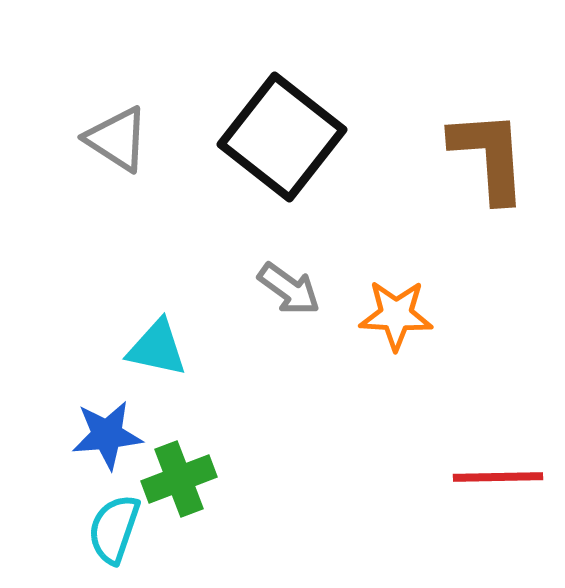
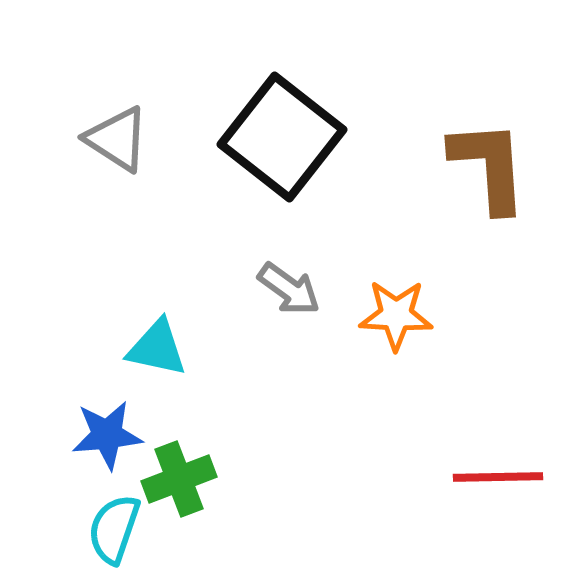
brown L-shape: moved 10 px down
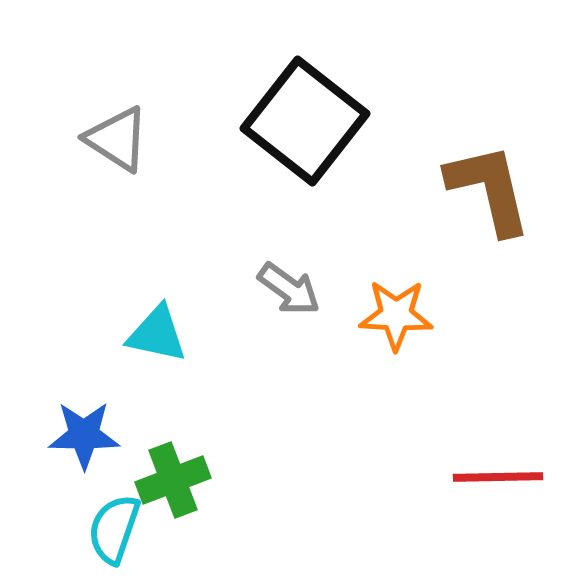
black square: moved 23 px right, 16 px up
brown L-shape: moved 23 px down; rotated 9 degrees counterclockwise
cyan triangle: moved 14 px up
blue star: moved 23 px left; rotated 6 degrees clockwise
green cross: moved 6 px left, 1 px down
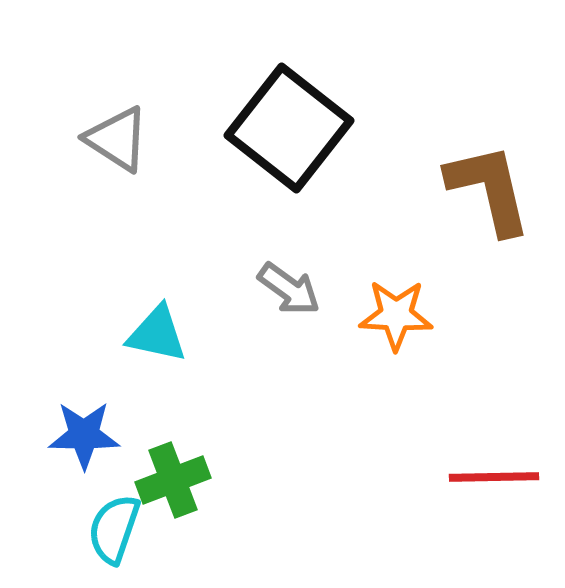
black square: moved 16 px left, 7 px down
red line: moved 4 px left
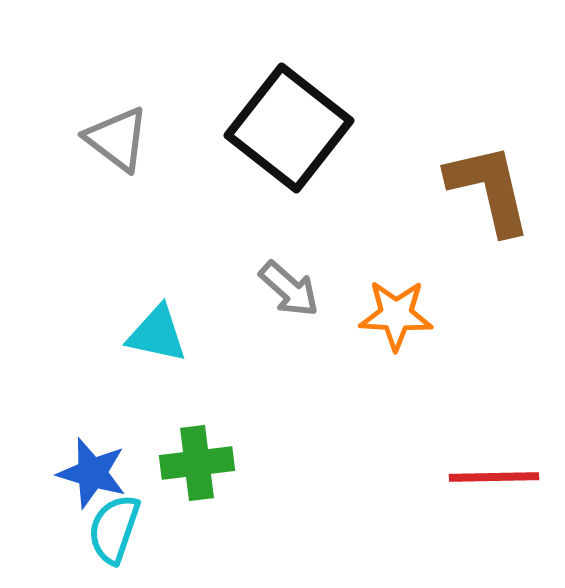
gray triangle: rotated 4 degrees clockwise
gray arrow: rotated 6 degrees clockwise
blue star: moved 8 px right, 38 px down; rotated 16 degrees clockwise
green cross: moved 24 px right, 17 px up; rotated 14 degrees clockwise
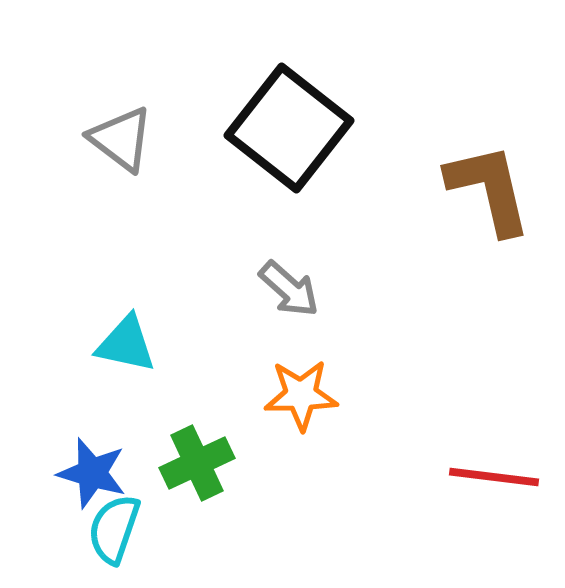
gray triangle: moved 4 px right
orange star: moved 95 px left, 80 px down; rotated 4 degrees counterclockwise
cyan triangle: moved 31 px left, 10 px down
green cross: rotated 18 degrees counterclockwise
red line: rotated 8 degrees clockwise
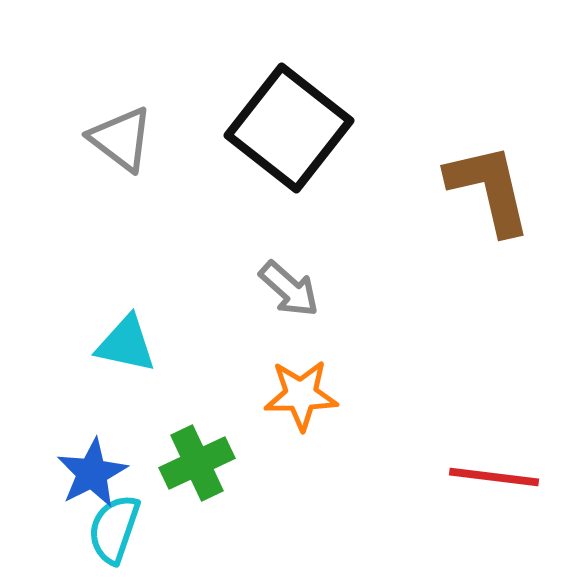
blue star: rotated 28 degrees clockwise
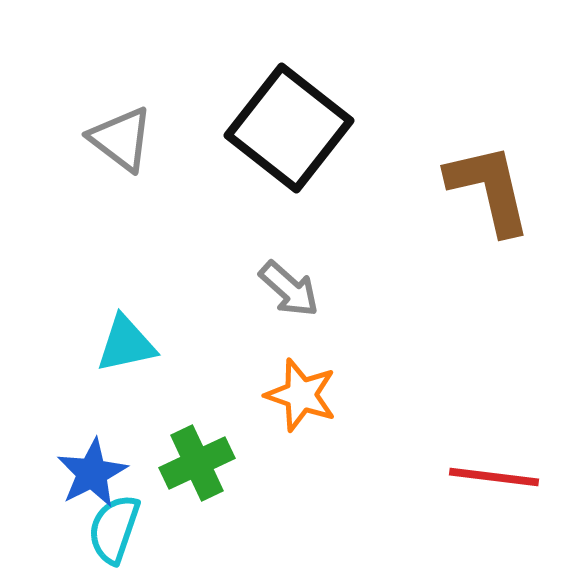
cyan triangle: rotated 24 degrees counterclockwise
orange star: rotated 20 degrees clockwise
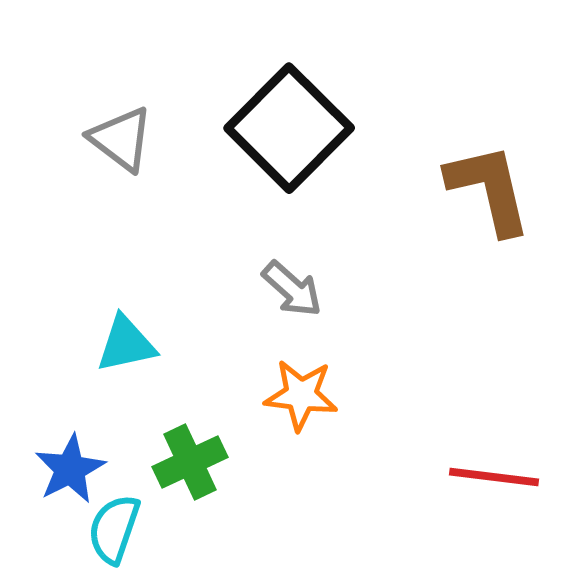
black square: rotated 7 degrees clockwise
gray arrow: moved 3 px right
orange star: rotated 12 degrees counterclockwise
green cross: moved 7 px left, 1 px up
blue star: moved 22 px left, 4 px up
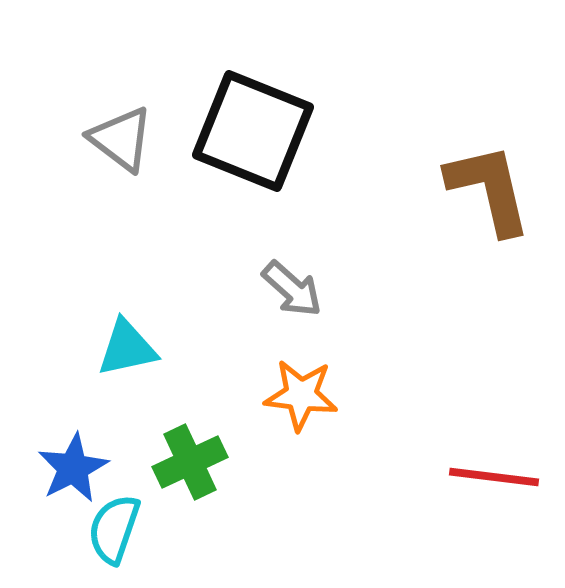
black square: moved 36 px left, 3 px down; rotated 23 degrees counterclockwise
cyan triangle: moved 1 px right, 4 px down
blue star: moved 3 px right, 1 px up
